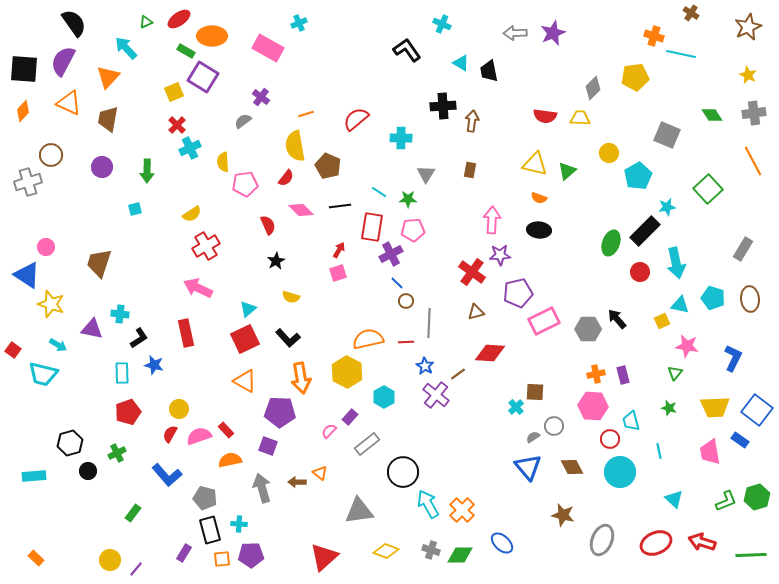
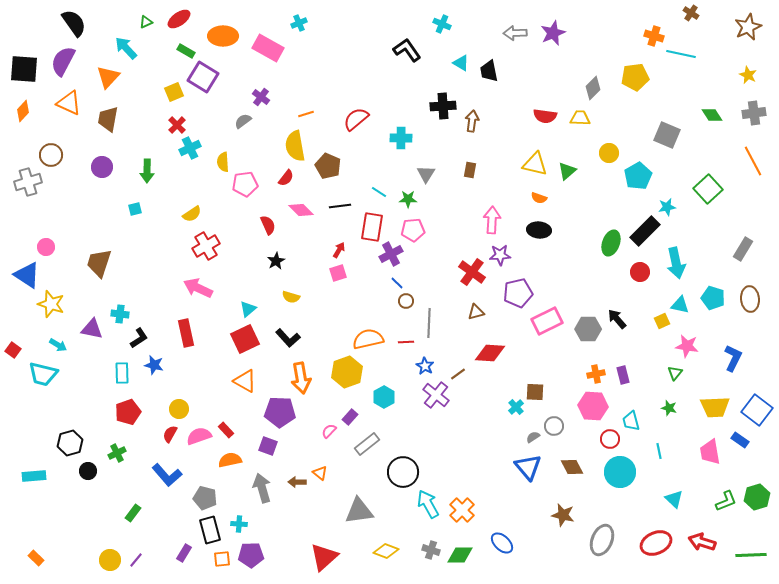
orange ellipse at (212, 36): moved 11 px right
pink rectangle at (544, 321): moved 3 px right
yellow hexagon at (347, 372): rotated 12 degrees clockwise
purple line at (136, 569): moved 9 px up
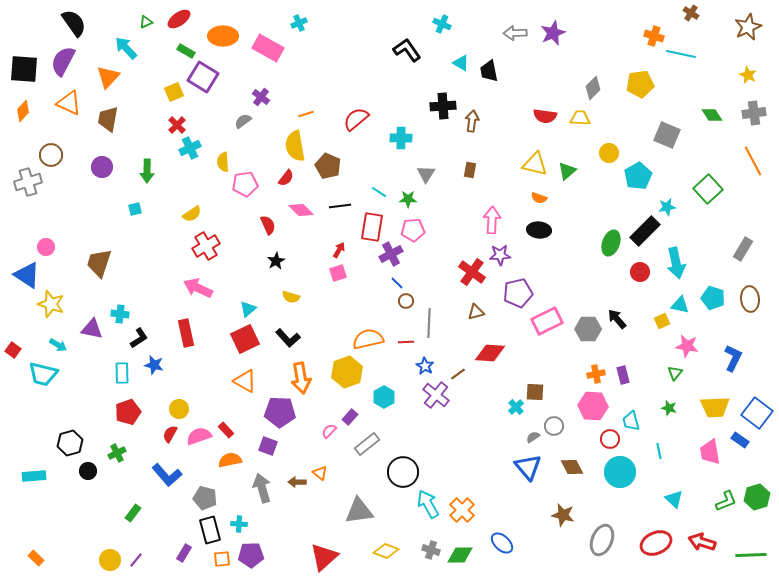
yellow pentagon at (635, 77): moved 5 px right, 7 px down
blue square at (757, 410): moved 3 px down
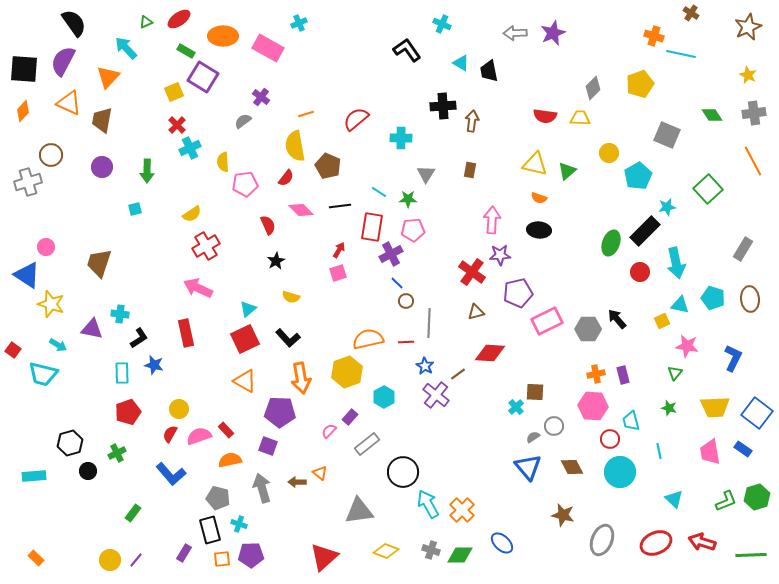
yellow pentagon at (640, 84): rotated 12 degrees counterclockwise
brown trapezoid at (108, 119): moved 6 px left, 1 px down
blue rectangle at (740, 440): moved 3 px right, 9 px down
blue L-shape at (167, 475): moved 4 px right, 1 px up
gray pentagon at (205, 498): moved 13 px right
cyan cross at (239, 524): rotated 14 degrees clockwise
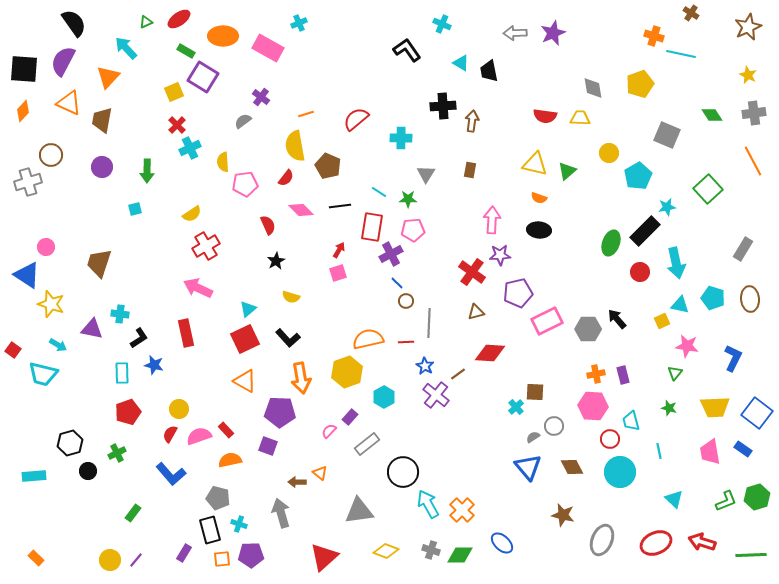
gray diamond at (593, 88): rotated 55 degrees counterclockwise
gray arrow at (262, 488): moved 19 px right, 25 px down
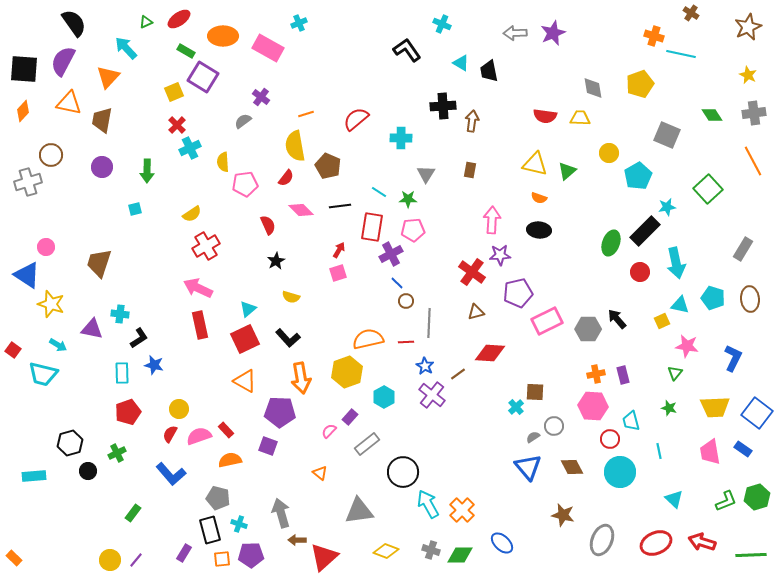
orange triangle at (69, 103): rotated 12 degrees counterclockwise
red rectangle at (186, 333): moved 14 px right, 8 px up
purple cross at (436, 395): moved 4 px left
brown arrow at (297, 482): moved 58 px down
orange rectangle at (36, 558): moved 22 px left
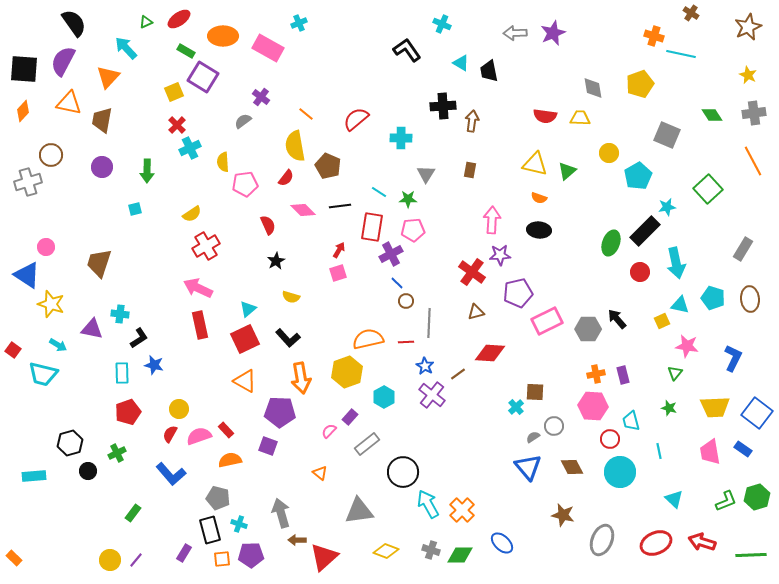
orange line at (306, 114): rotated 56 degrees clockwise
pink diamond at (301, 210): moved 2 px right
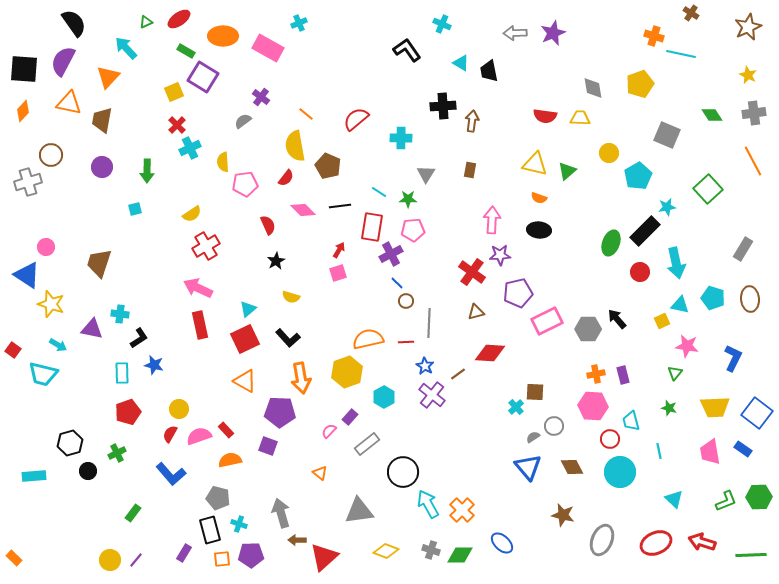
green hexagon at (757, 497): moved 2 px right; rotated 15 degrees clockwise
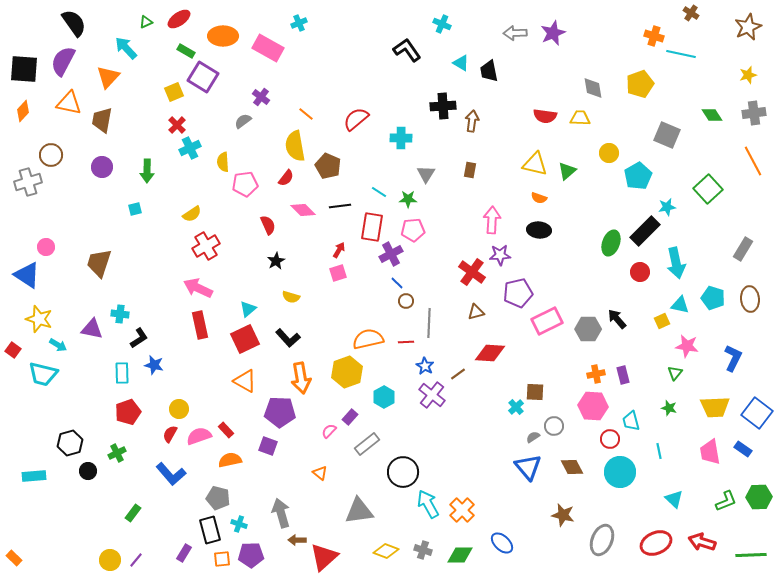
yellow star at (748, 75): rotated 30 degrees clockwise
yellow star at (51, 304): moved 12 px left, 15 px down
gray cross at (431, 550): moved 8 px left
